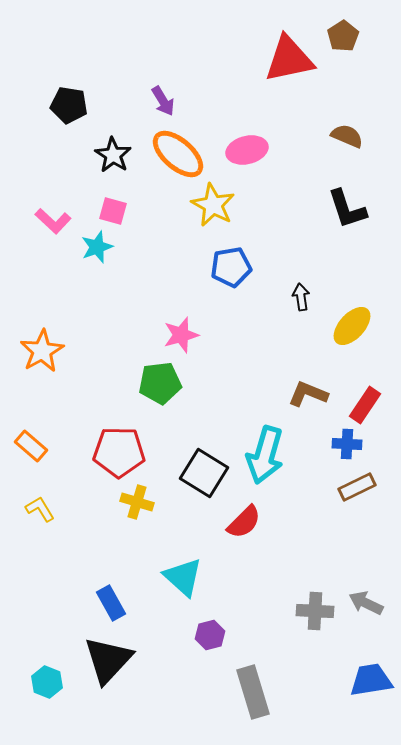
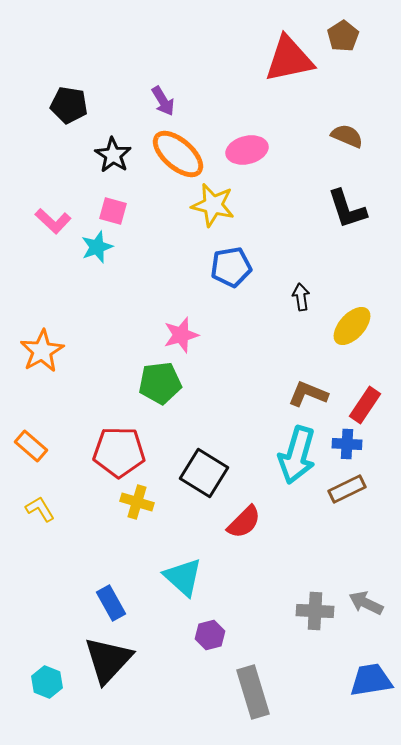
yellow star: rotated 15 degrees counterclockwise
cyan arrow: moved 32 px right
brown rectangle: moved 10 px left, 2 px down
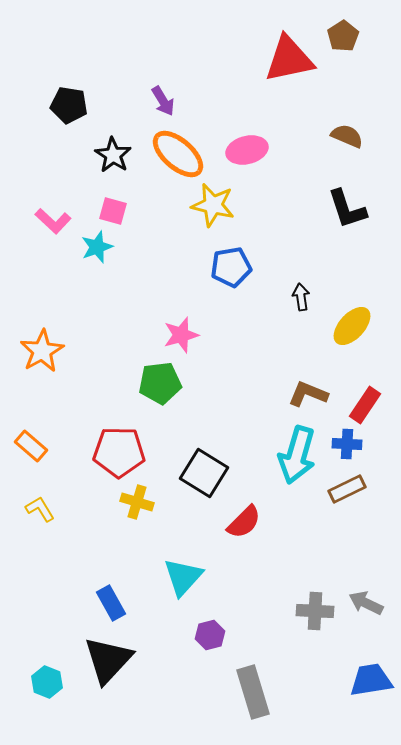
cyan triangle: rotated 30 degrees clockwise
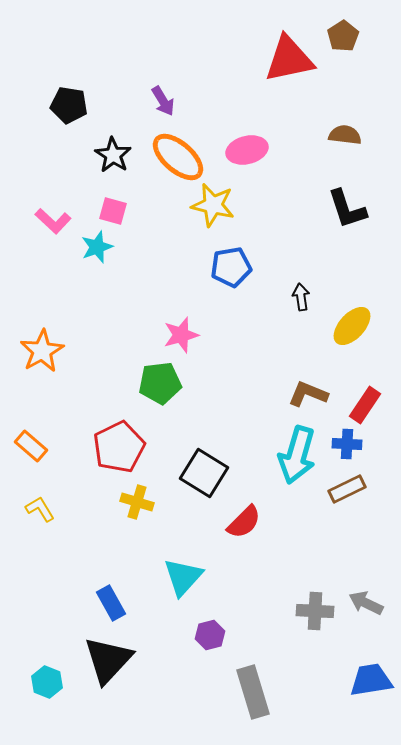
brown semicircle: moved 2 px left, 1 px up; rotated 16 degrees counterclockwise
orange ellipse: moved 3 px down
red pentagon: moved 5 px up; rotated 27 degrees counterclockwise
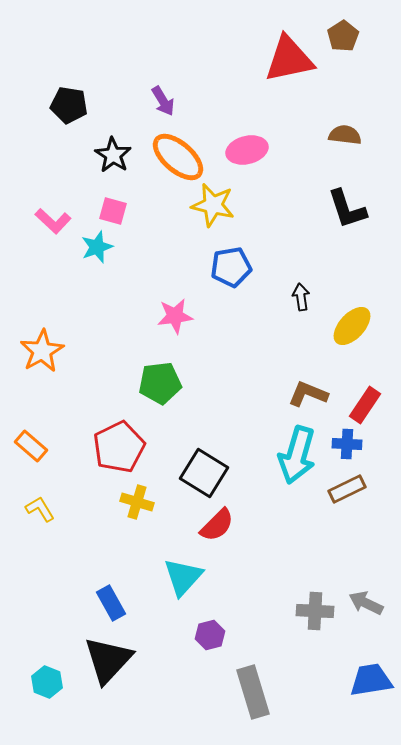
pink star: moved 6 px left, 19 px up; rotated 9 degrees clockwise
red semicircle: moved 27 px left, 3 px down
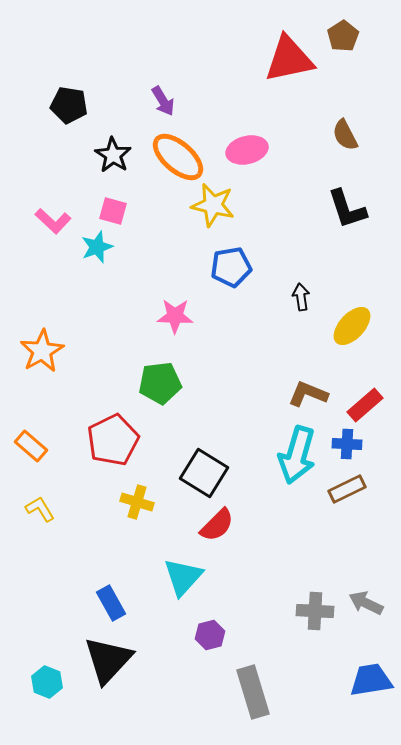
brown semicircle: rotated 124 degrees counterclockwise
pink star: rotated 9 degrees clockwise
red rectangle: rotated 15 degrees clockwise
red pentagon: moved 6 px left, 7 px up
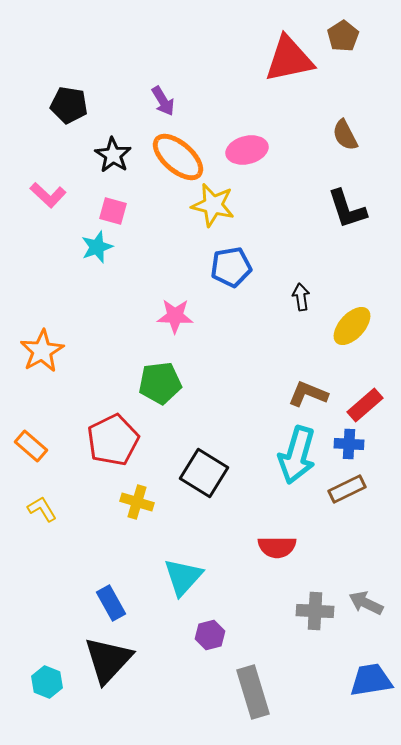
pink L-shape: moved 5 px left, 26 px up
blue cross: moved 2 px right
yellow L-shape: moved 2 px right
red semicircle: moved 60 px right, 22 px down; rotated 45 degrees clockwise
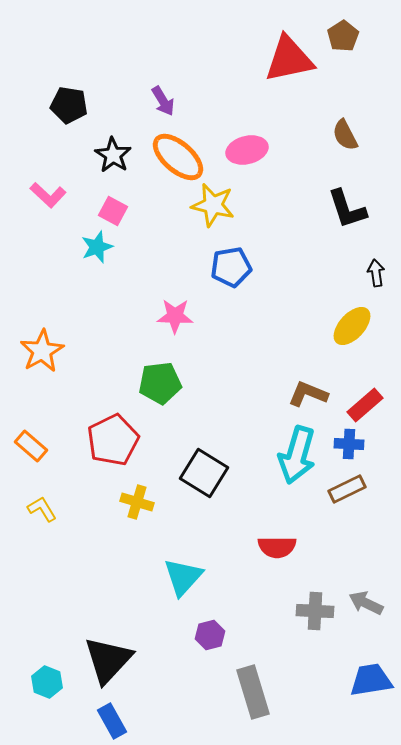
pink square: rotated 12 degrees clockwise
black arrow: moved 75 px right, 24 px up
blue rectangle: moved 1 px right, 118 px down
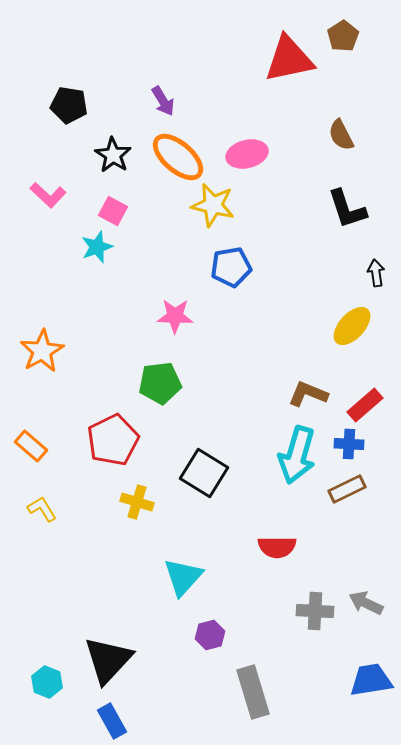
brown semicircle: moved 4 px left
pink ellipse: moved 4 px down
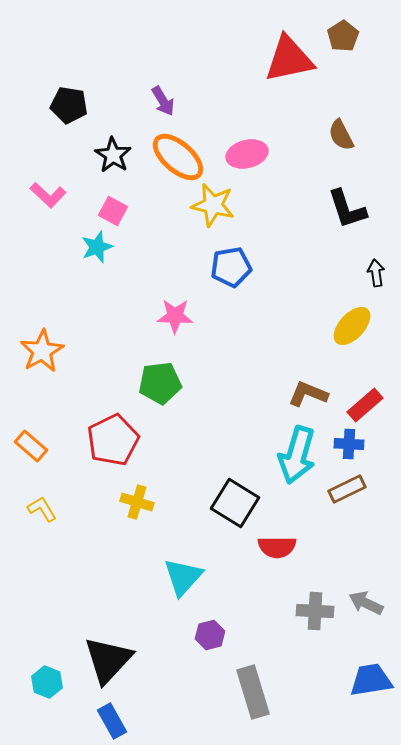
black square: moved 31 px right, 30 px down
